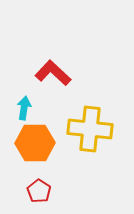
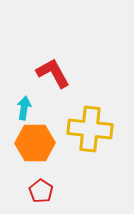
red L-shape: rotated 18 degrees clockwise
red pentagon: moved 2 px right
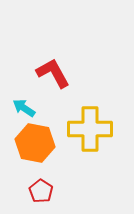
cyan arrow: rotated 65 degrees counterclockwise
yellow cross: rotated 6 degrees counterclockwise
orange hexagon: rotated 12 degrees clockwise
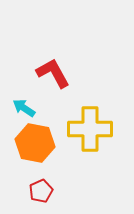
red pentagon: rotated 15 degrees clockwise
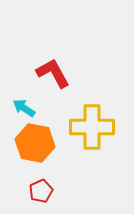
yellow cross: moved 2 px right, 2 px up
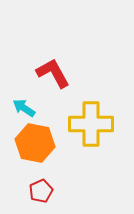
yellow cross: moved 1 px left, 3 px up
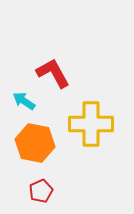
cyan arrow: moved 7 px up
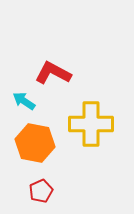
red L-shape: rotated 33 degrees counterclockwise
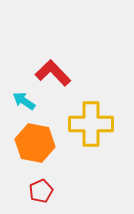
red L-shape: rotated 18 degrees clockwise
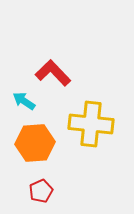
yellow cross: rotated 6 degrees clockwise
orange hexagon: rotated 15 degrees counterclockwise
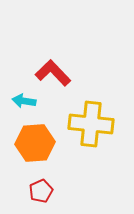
cyan arrow: rotated 25 degrees counterclockwise
